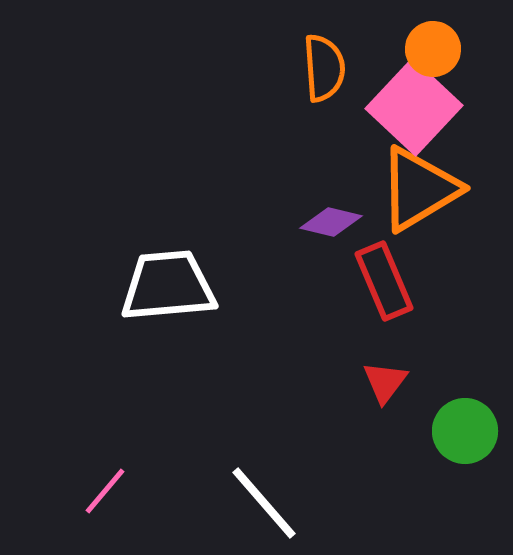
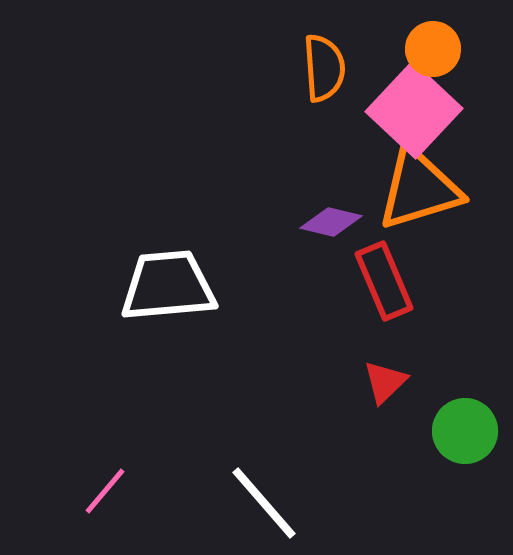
pink square: moved 3 px down
orange triangle: rotated 14 degrees clockwise
red triangle: rotated 9 degrees clockwise
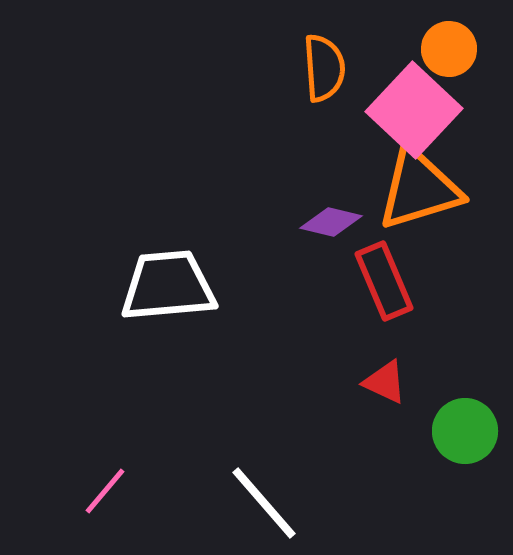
orange circle: moved 16 px right
red triangle: rotated 51 degrees counterclockwise
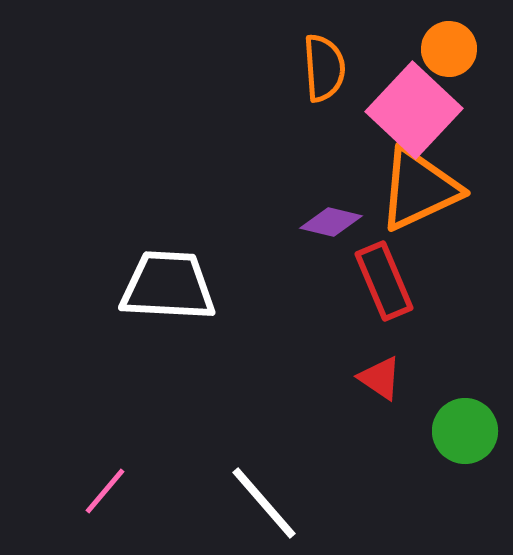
orange triangle: rotated 8 degrees counterclockwise
white trapezoid: rotated 8 degrees clockwise
red triangle: moved 5 px left, 4 px up; rotated 9 degrees clockwise
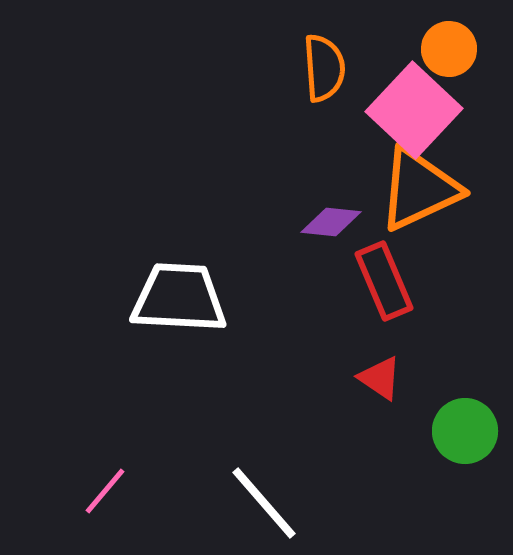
purple diamond: rotated 8 degrees counterclockwise
white trapezoid: moved 11 px right, 12 px down
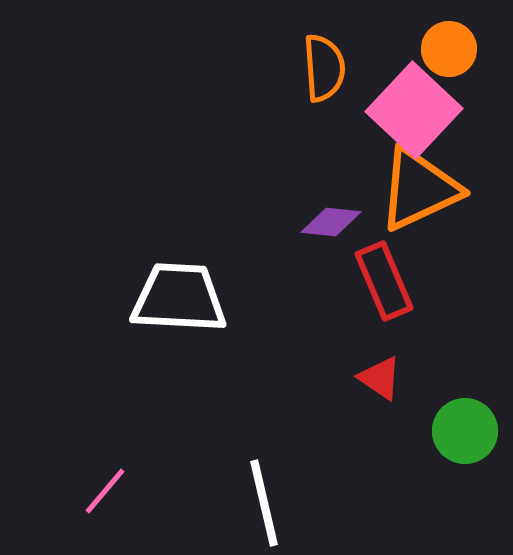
white line: rotated 28 degrees clockwise
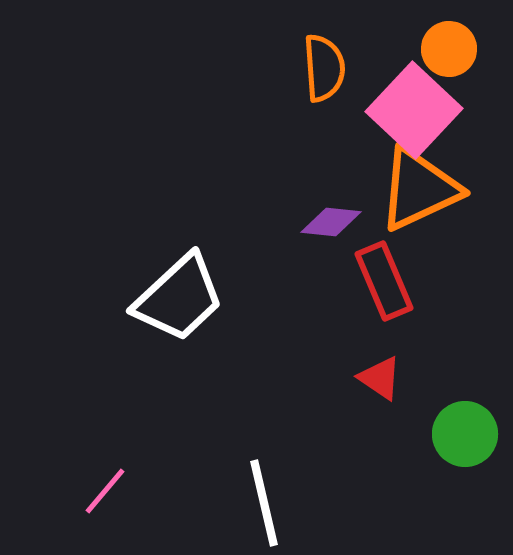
white trapezoid: rotated 134 degrees clockwise
green circle: moved 3 px down
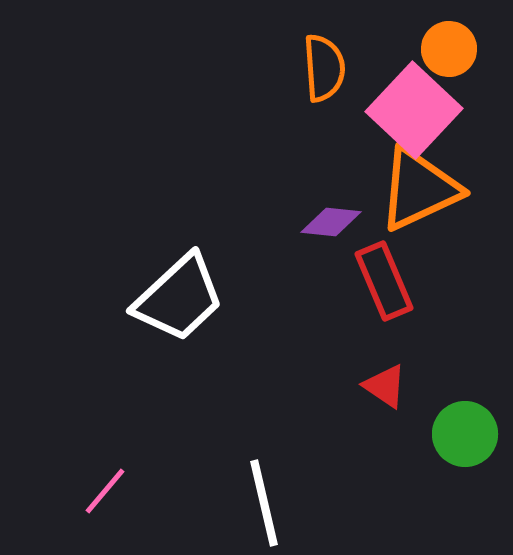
red triangle: moved 5 px right, 8 px down
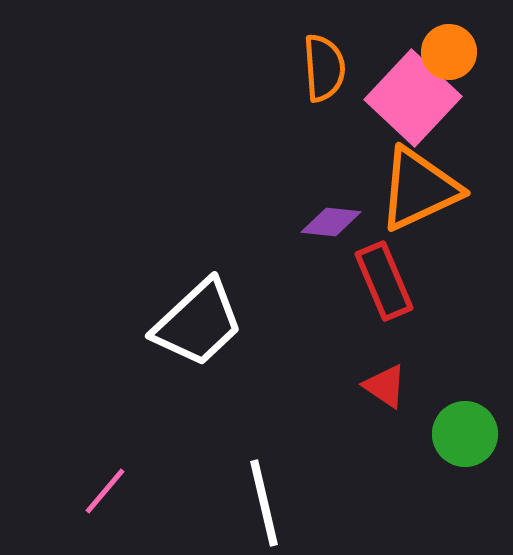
orange circle: moved 3 px down
pink square: moved 1 px left, 12 px up
white trapezoid: moved 19 px right, 25 px down
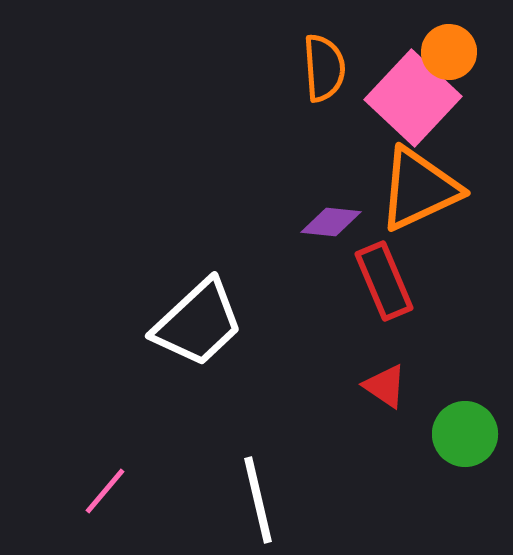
white line: moved 6 px left, 3 px up
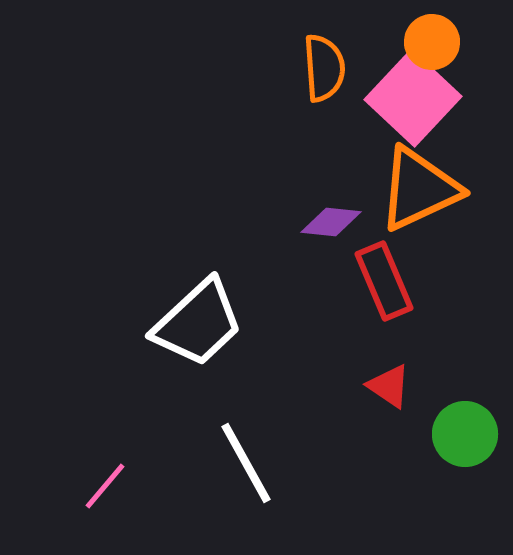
orange circle: moved 17 px left, 10 px up
red triangle: moved 4 px right
pink line: moved 5 px up
white line: moved 12 px left, 37 px up; rotated 16 degrees counterclockwise
